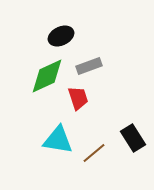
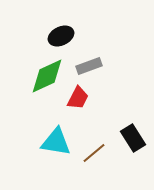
red trapezoid: rotated 45 degrees clockwise
cyan triangle: moved 2 px left, 2 px down
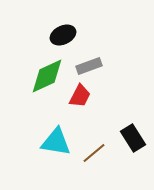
black ellipse: moved 2 px right, 1 px up
red trapezoid: moved 2 px right, 2 px up
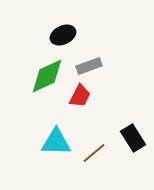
cyan triangle: rotated 8 degrees counterclockwise
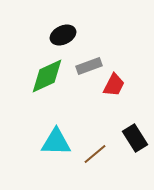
red trapezoid: moved 34 px right, 11 px up
black rectangle: moved 2 px right
brown line: moved 1 px right, 1 px down
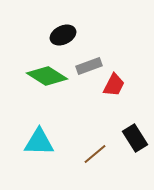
green diamond: rotated 57 degrees clockwise
cyan triangle: moved 17 px left
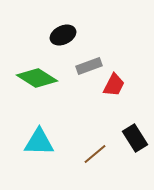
green diamond: moved 10 px left, 2 px down
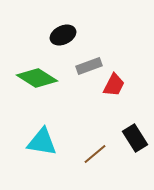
cyan triangle: moved 3 px right; rotated 8 degrees clockwise
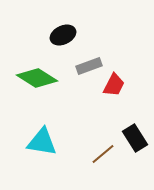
brown line: moved 8 px right
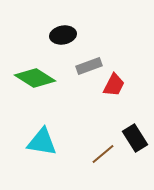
black ellipse: rotated 15 degrees clockwise
green diamond: moved 2 px left
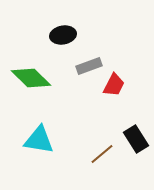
green diamond: moved 4 px left; rotated 12 degrees clockwise
black rectangle: moved 1 px right, 1 px down
cyan triangle: moved 3 px left, 2 px up
brown line: moved 1 px left
